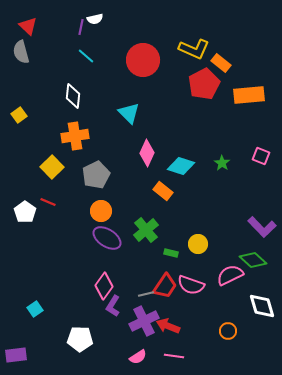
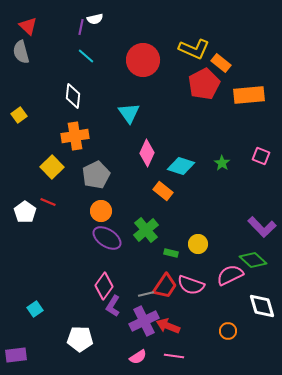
cyan triangle at (129, 113): rotated 10 degrees clockwise
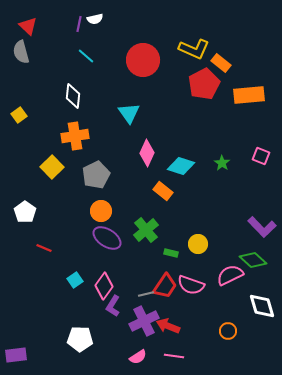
purple line at (81, 27): moved 2 px left, 3 px up
red line at (48, 202): moved 4 px left, 46 px down
cyan square at (35, 309): moved 40 px right, 29 px up
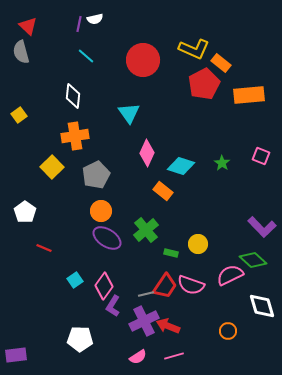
pink line at (174, 356): rotated 24 degrees counterclockwise
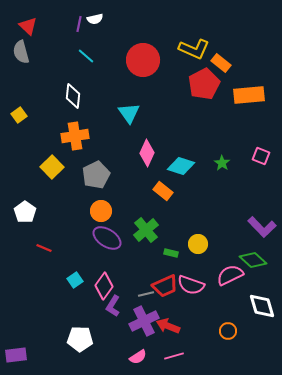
red trapezoid at (165, 286): rotated 32 degrees clockwise
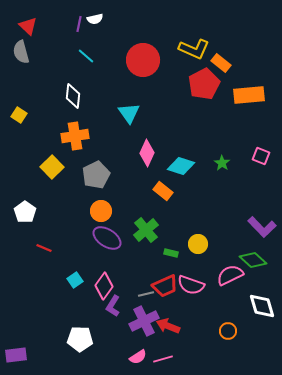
yellow square at (19, 115): rotated 21 degrees counterclockwise
pink line at (174, 356): moved 11 px left, 3 px down
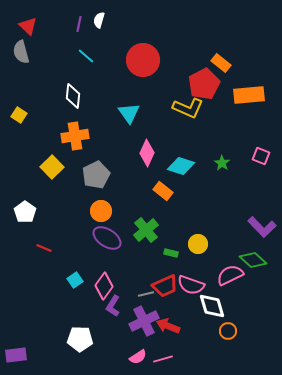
white semicircle at (95, 19): moved 4 px right, 1 px down; rotated 119 degrees clockwise
yellow L-shape at (194, 49): moved 6 px left, 59 px down
white diamond at (262, 306): moved 50 px left
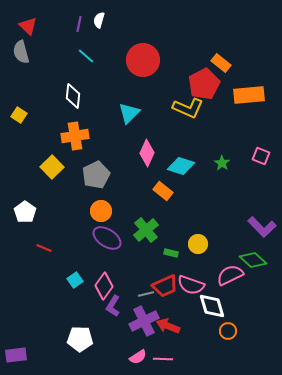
cyan triangle at (129, 113): rotated 20 degrees clockwise
pink line at (163, 359): rotated 18 degrees clockwise
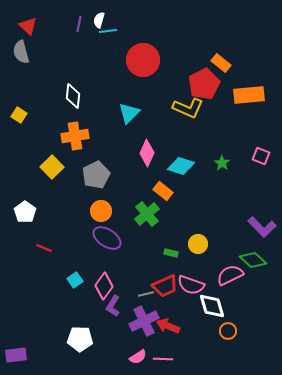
cyan line at (86, 56): moved 22 px right, 25 px up; rotated 48 degrees counterclockwise
green cross at (146, 230): moved 1 px right, 16 px up
